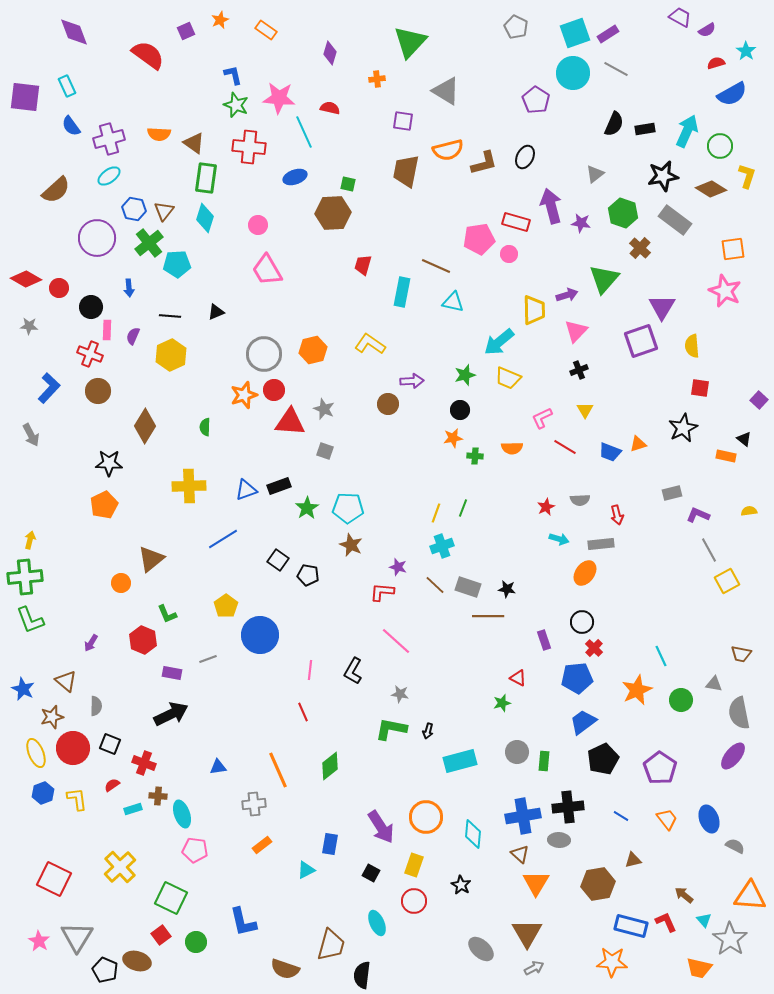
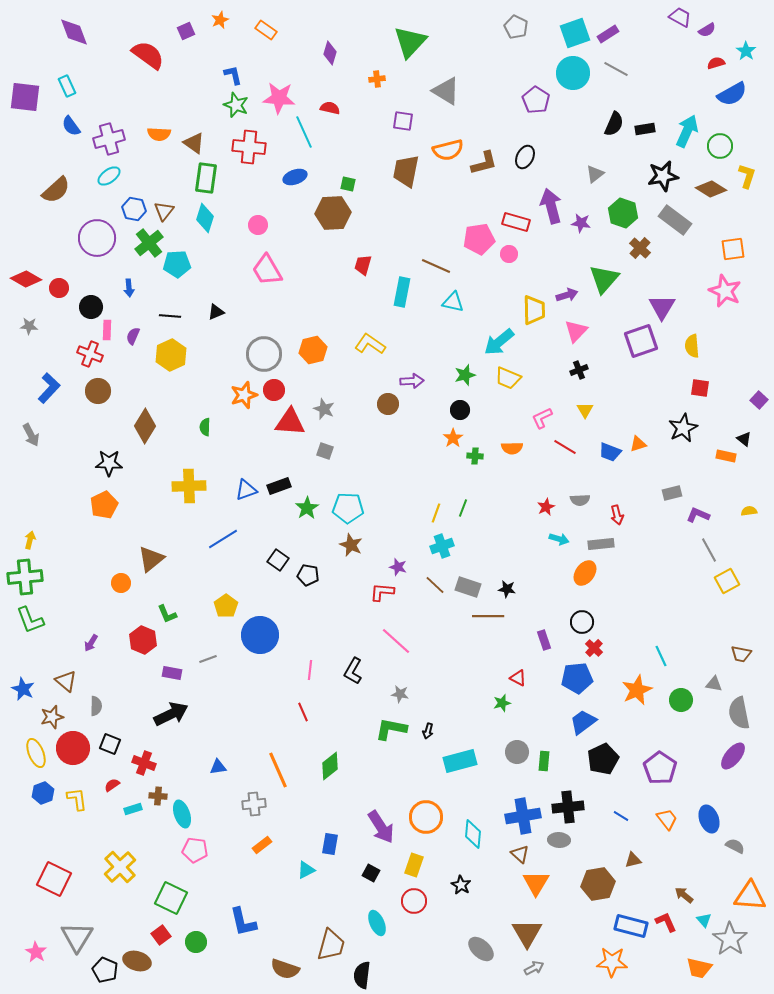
orange star at (453, 438): rotated 24 degrees counterclockwise
pink star at (39, 941): moved 3 px left, 11 px down
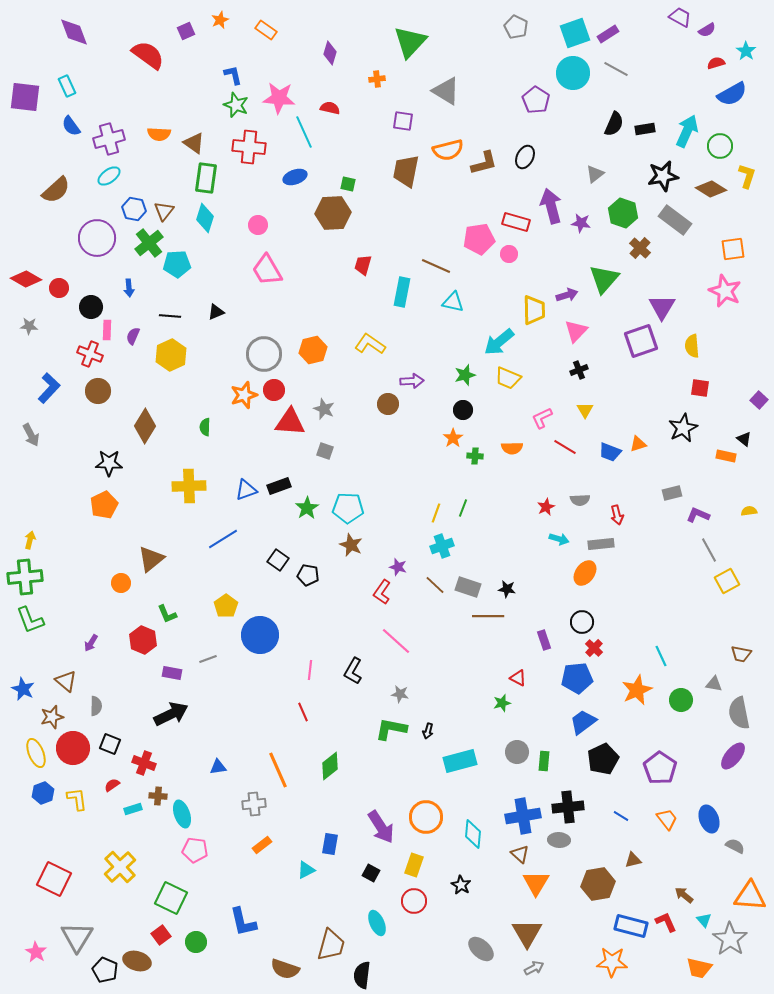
black circle at (460, 410): moved 3 px right
red L-shape at (382, 592): rotated 60 degrees counterclockwise
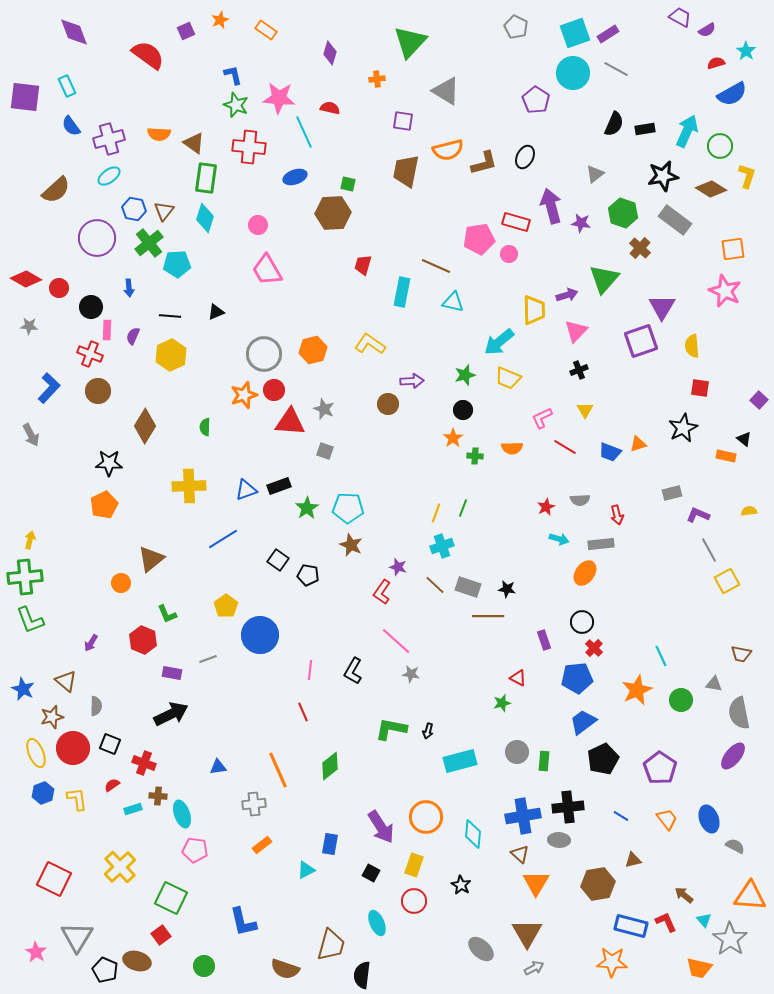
gray star at (400, 694): moved 11 px right, 20 px up
green circle at (196, 942): moved 8 px right, 24 px down
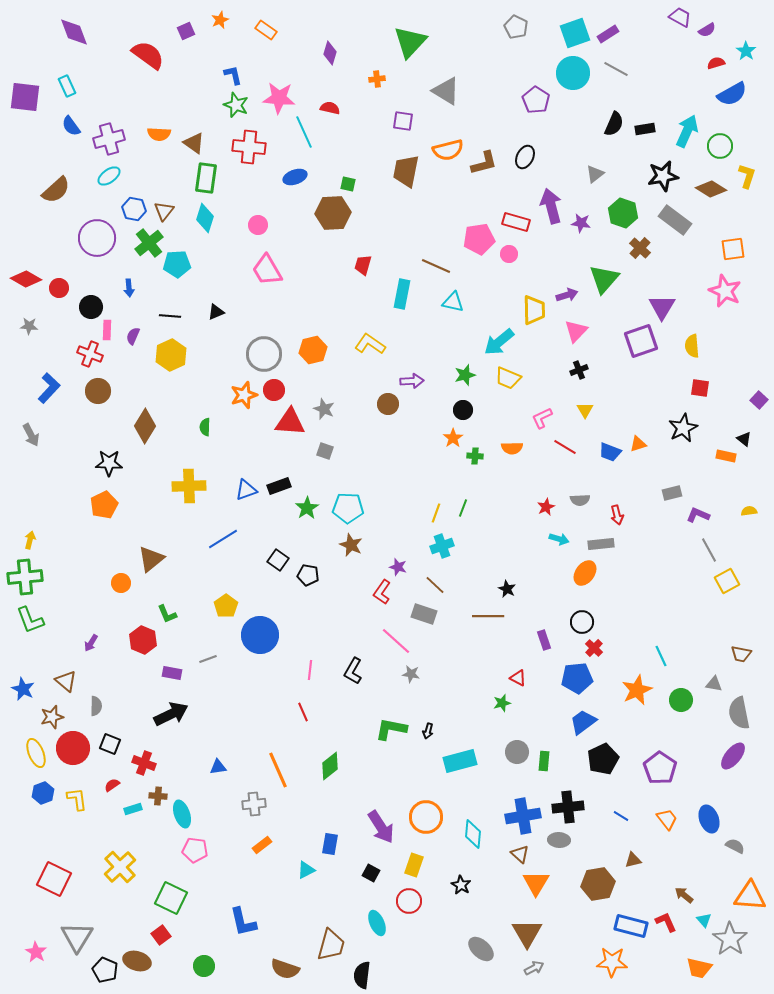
cyan rectangle at (402, 292): moved 2 px down
gray rectangle at (468, 587): moved 44 px left, 27 px down
black star at (507, 589): rotated 18 degrees clockwise
red circle at (414, 901): moved 5 px left
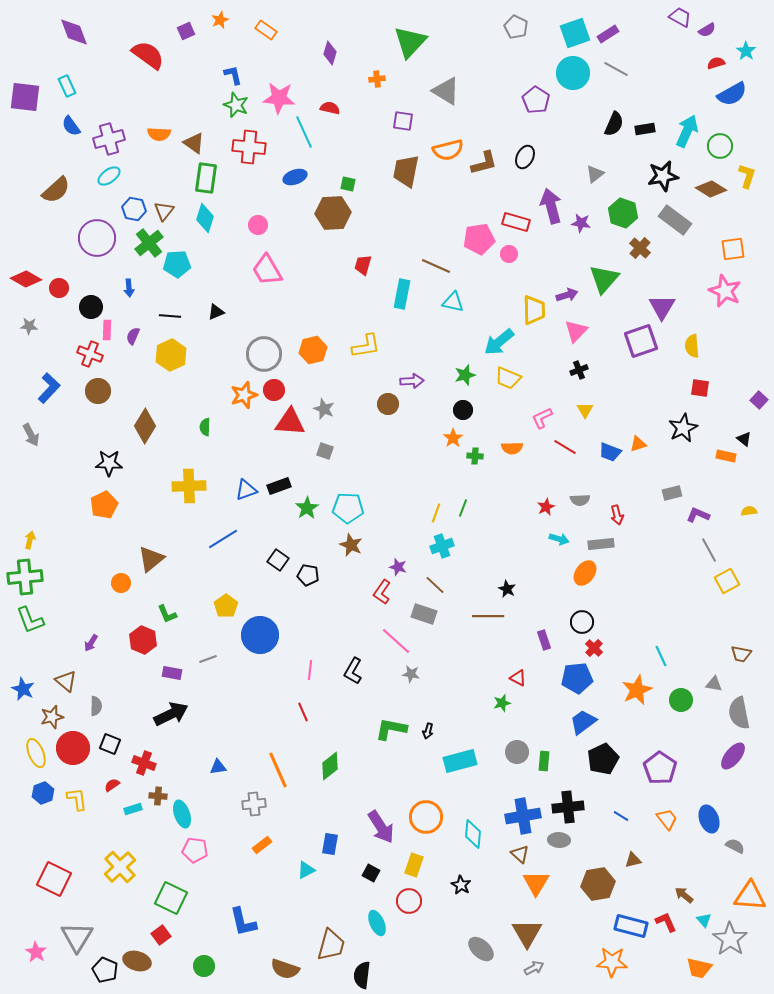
yellow L-shape at (370, 344): moved 4 px left, 2 px down; rotated 136 degrees clockwise
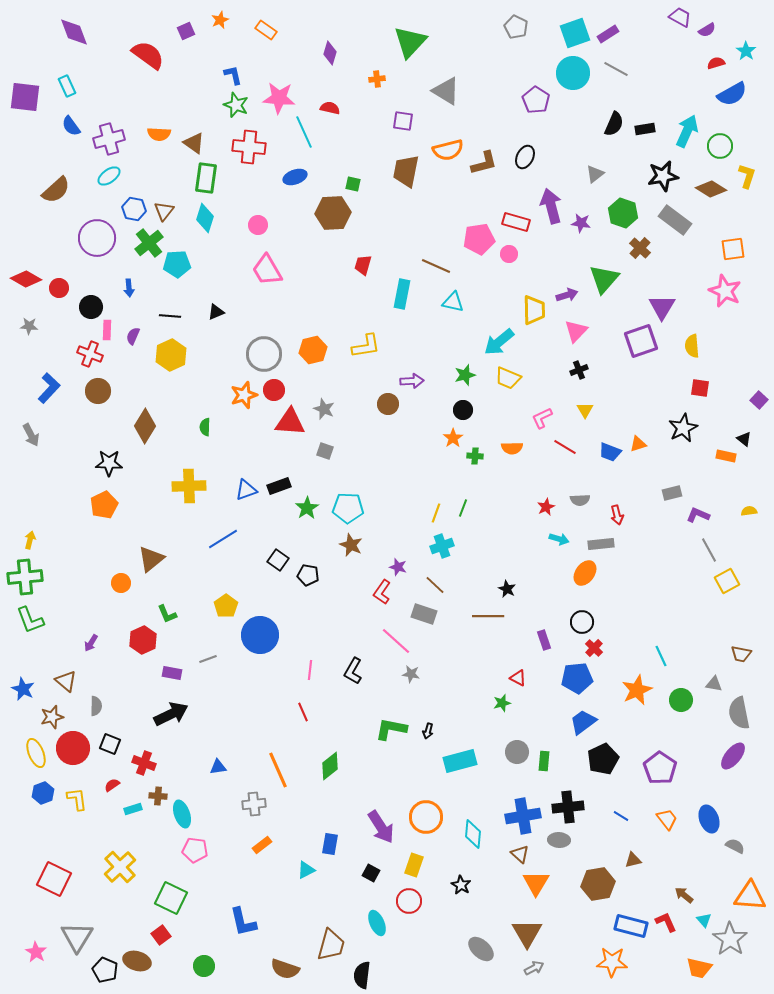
green square at (348, 184): moved 5 px right
red hexagon at (143, 640): rotated 12 degrees clockwise
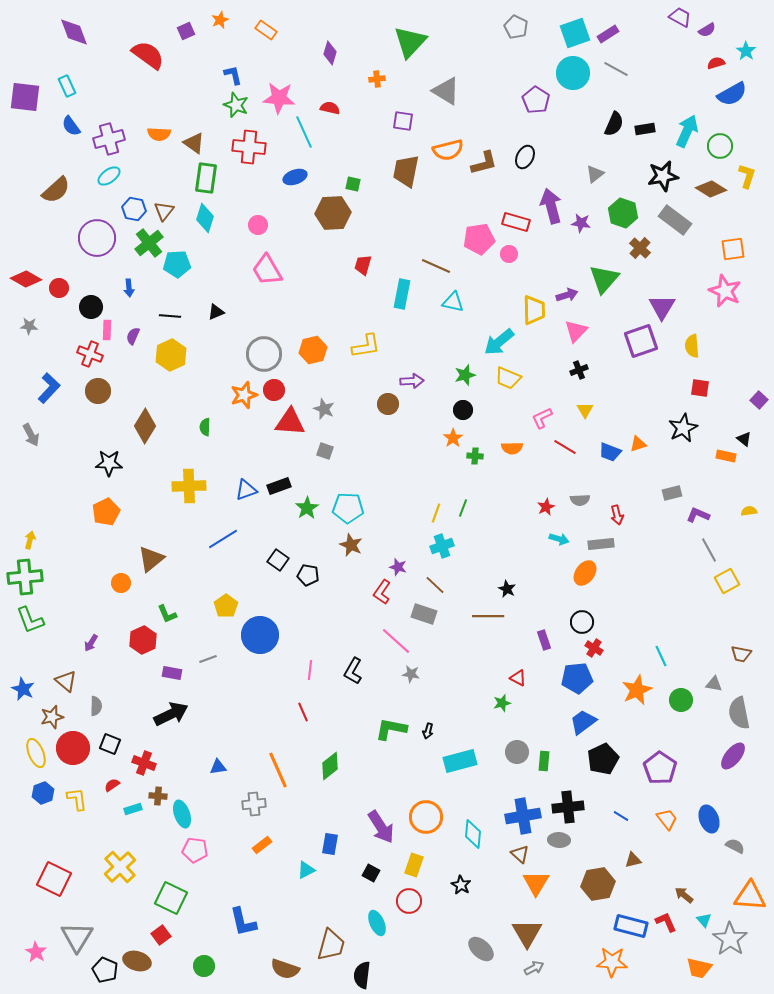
orange pentagon at (104, 505): moved 2 px right, 7 px down
red cross at (594, 648): rotated 12 degrees counterclockwise
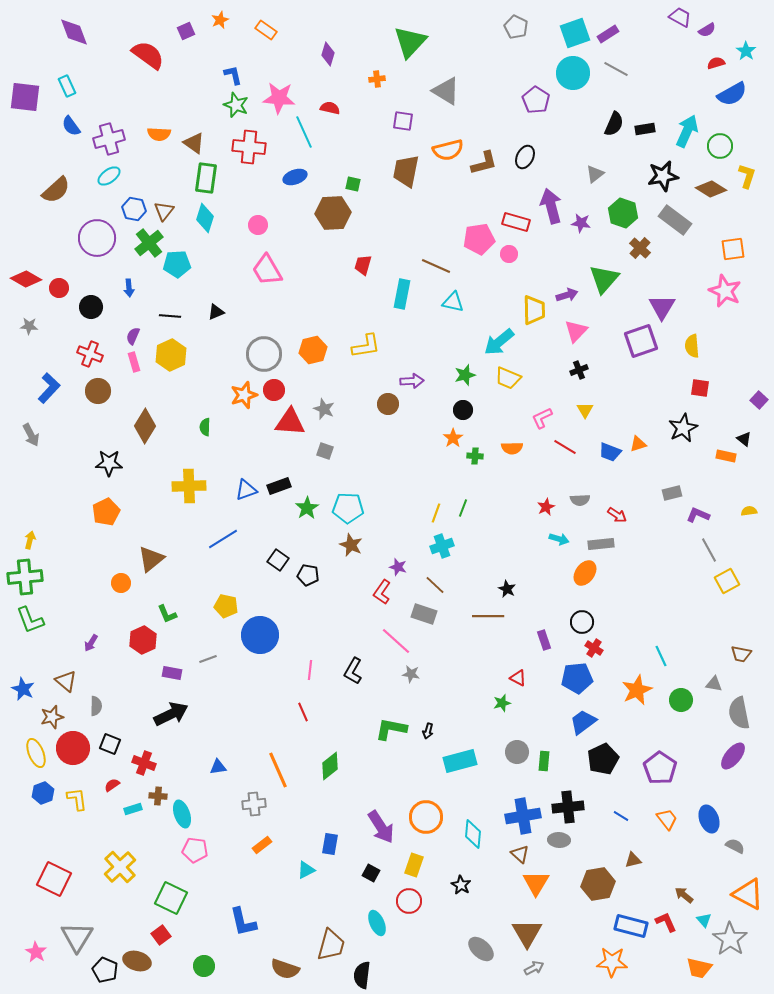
purple diamond at (330, 53): moved 2 px left, 1 px down
pink rectangle at (107, 330): moved 27 px right, 32 px down; rotated 18 degrees counterclockwise
red arrow at (617, 515): rotated 42 degrees counterclockwise
yellow pentagon at (226, 606): rotated 25 degrees counterclockwise
orange triangle at (750, 896): moved 2 px left, 2 px up; rotated 24 degrees clockwise
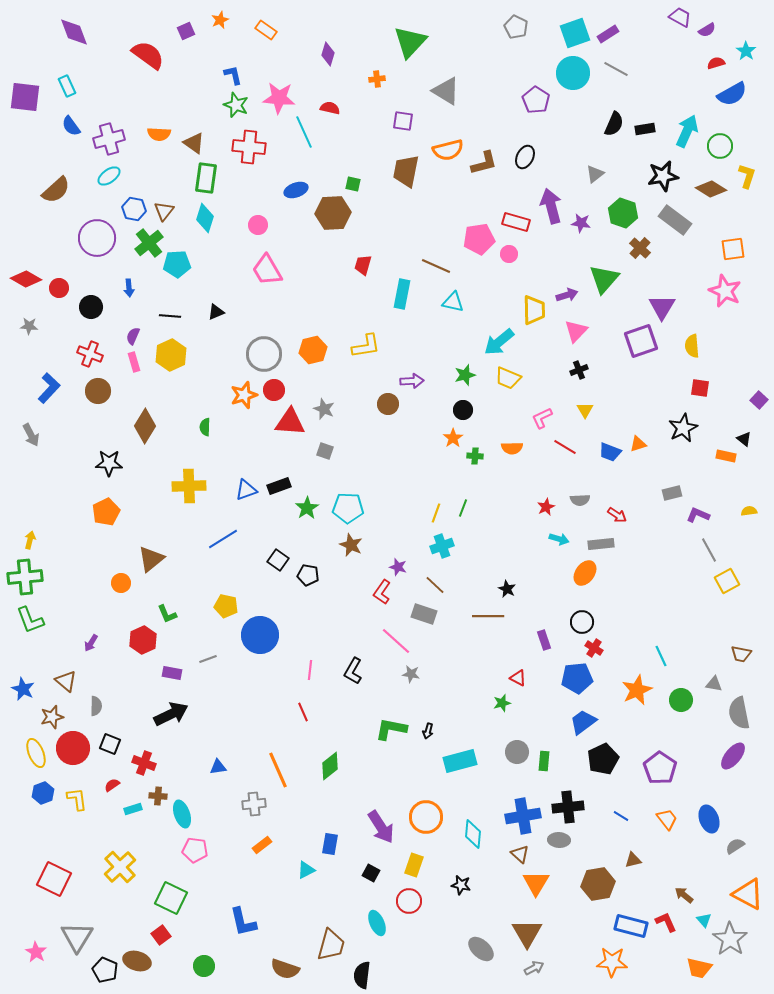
blue ellipse at (295, 177): moved 1 px right, 13 px down
gray semicircle at (735, 846): rotated 60 degrees counterclockwise
black star at (461, 885): rotated 18 degrees counterclockwise
